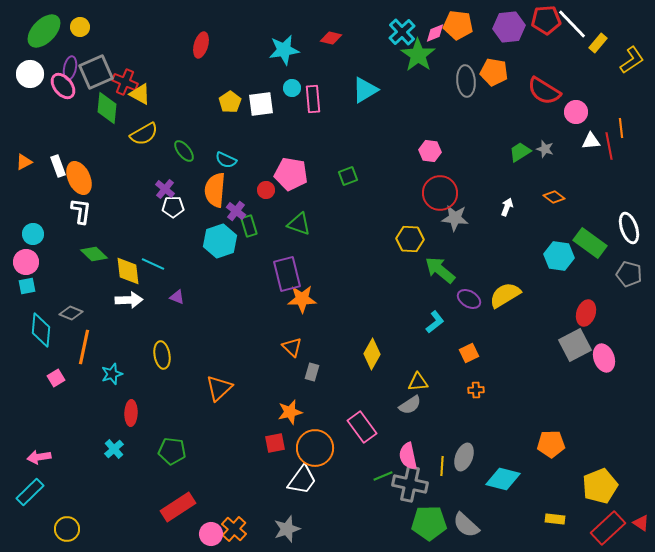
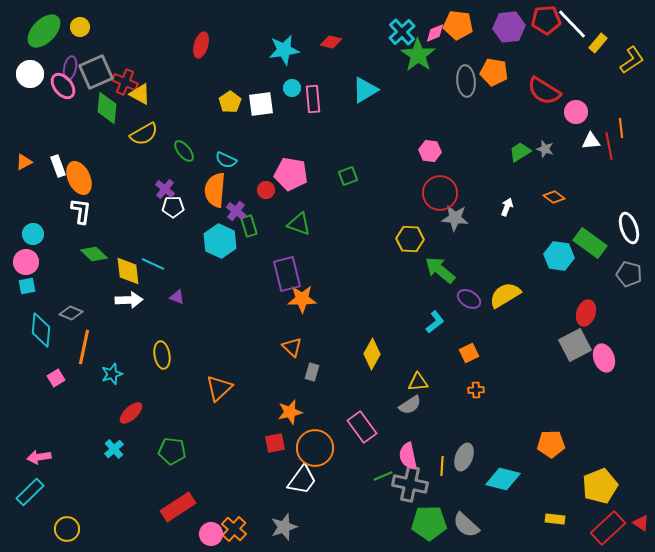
red diamond at (331, 38): moved 4 px down
cyan hexagon at (220, 241): rotated 16 degrees counterclockwise
red ellipse at (131, 413): rotated 45 degrees clockwise
gray star at (287, 529): moved 3 px left, 2 px up
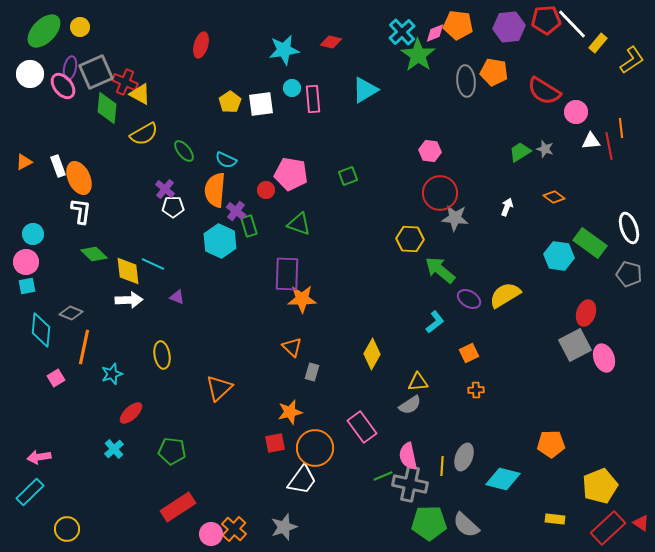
purple rectangle at (287, 274): rotated 16 degrees clockwise
